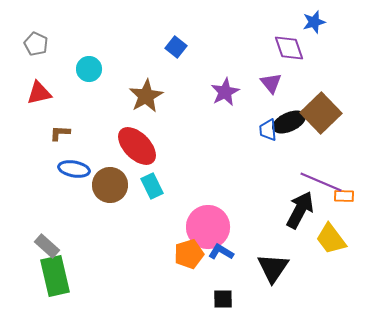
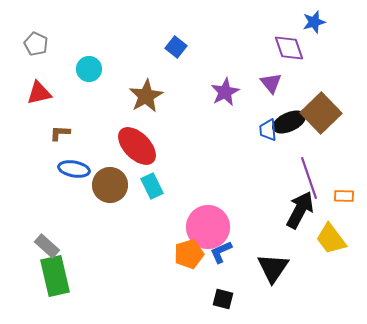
purple line: moved 12 px left, 4 px up; rotated 48 degrees clockwise
blue L-shape: rotated 55 degrees counterclockwise
black square: rotated 15 degrees clockwise
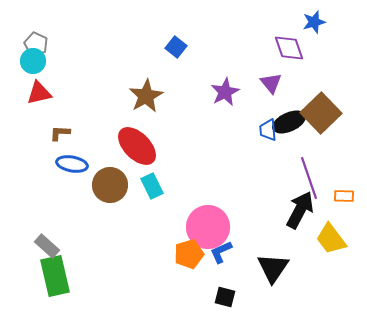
cyan circle: moved 56 px left, 8 px up
blue ellipse: moved 2 px left, 5 px up
black square: moved 2 px right, 2 px up
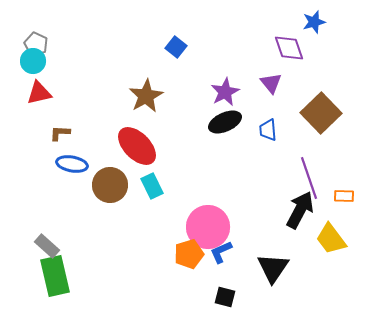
black ellipse: moved 64 px left
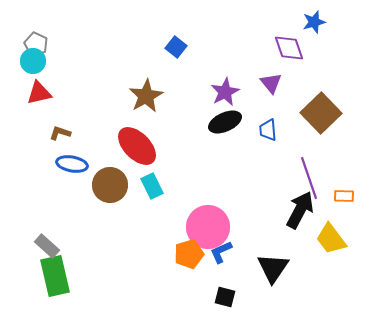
brown L-shape: rotated 15 degrees clockwise
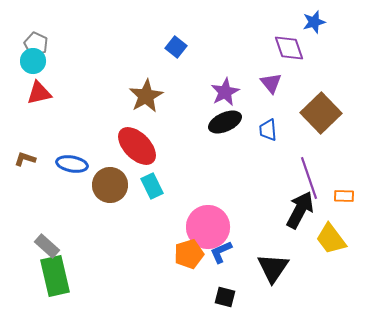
brown L-shape: moved 35 px left, 26 px down
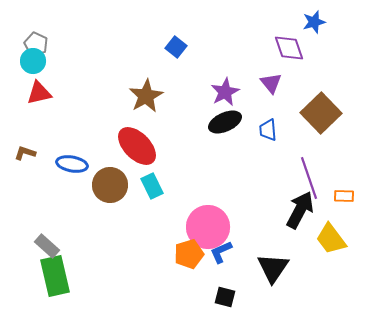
brown L-shape: moved 6 px up
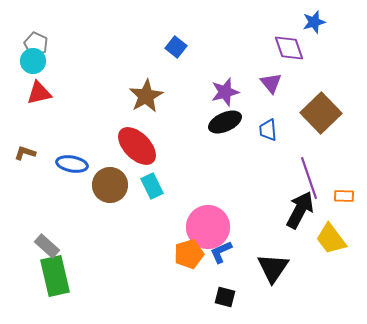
purple star: rotated 12 degrees clockwise
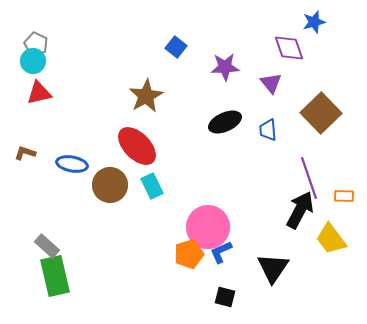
purple star: moved 25 px up; rotated 12 degrees clockwise
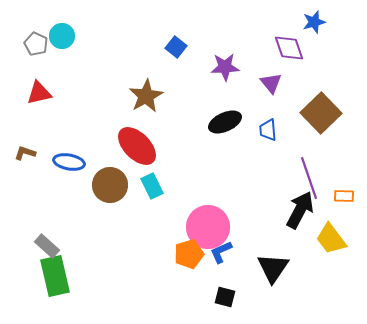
cyan circle: moved 29 px right, 25 px up
blue ellipse: moved 3 px left, 2 px up
